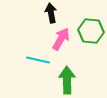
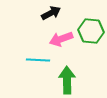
black arrow: rotated 72 degrees clockwise
pink arrow: rotated 140 degrees counterclockwise
cyan line: rotated 10 degrees counterclockwise
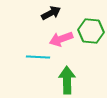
cyan line: moved 3 px up
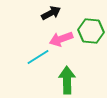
cyan line: rotated 35 degrees counterclockwise
